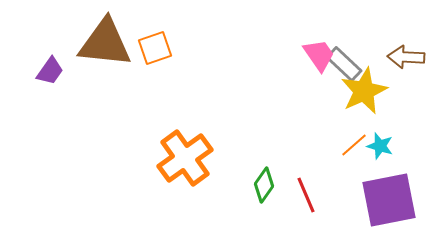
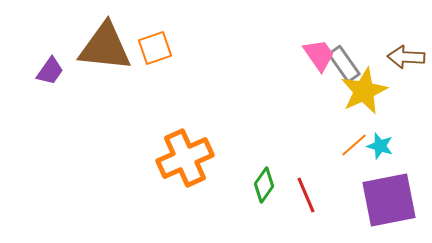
brown triangle: moved 4 px down
gray rectangle: rotated 12 degrees clockwise
orange cross: rotated 12 degrees clockwise
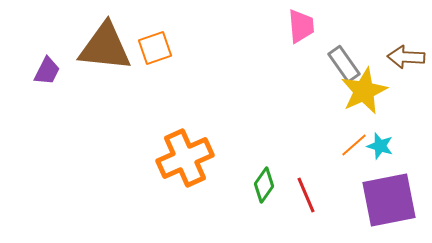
pink trapezoid: moved 18 px left, 29 px up; rotated 30 degrees clockwise
purple trapezoid: moved 3 px left; rotated 8 degrees counterclockwise
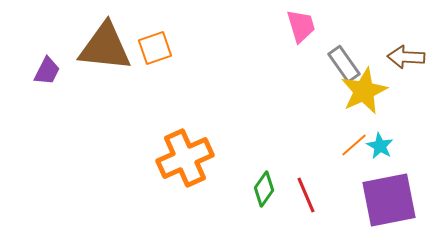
pink trapezoid: rotated 12 degrees counterclockwise
cyan star: rotated 12 degrees clockwise
green diamond: moved 4 px down
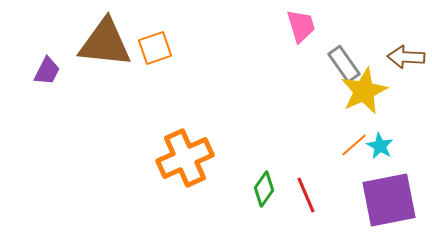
brown triangle: moved 4 px up
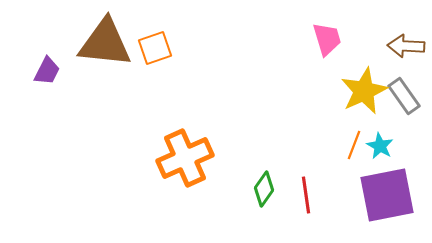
pink trapezoid: moved 26 px right, 13 px down
brown arrow: moved 11 px up
gray rectangle: moved 60 px right, 32 px down
orange line: rotated 28 degrees counterclockwise
red line: rotated 15 degrees clockwise
purple square: moved 2 px left, 5 px up
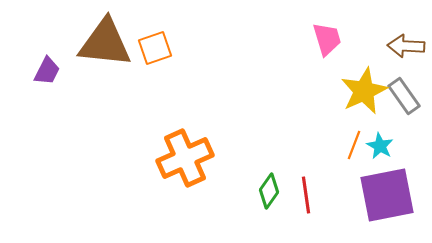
green diamond: moved 5 px right, 2 px down
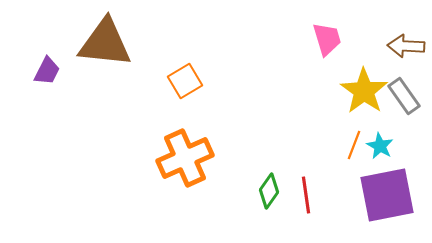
orange square: moved 30 px right, 33 px down; rotated 12 degrees counterclockwise
yellow star: rotated 12 degrees counterclockwise
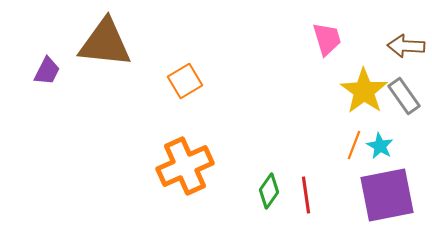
orange cross: moved 8 px down
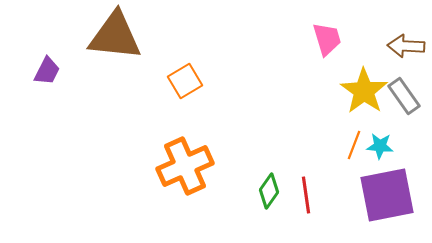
brown triangle: moved 10 px right, 7 px up
cyan star: rotated 24 degrees counterclockwise
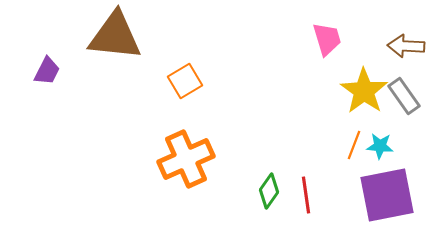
orange cross: moved 1 px right, 7 px up
